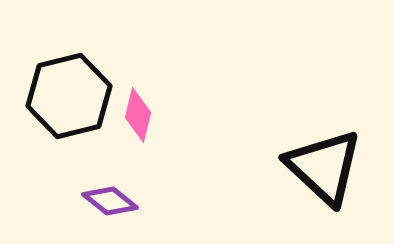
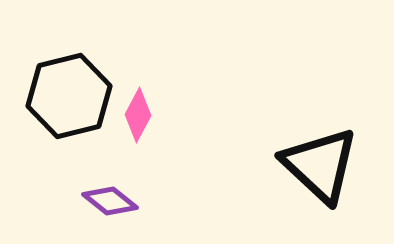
pink diamond: rotated 14 degrees clockwise
black triangle: moved 4 px left, 2 px up
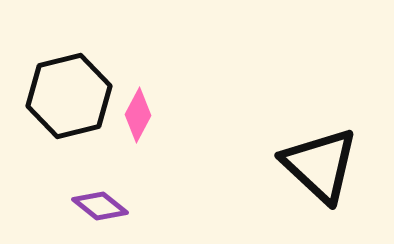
purple diamond: moved 10 px left, 5 px down
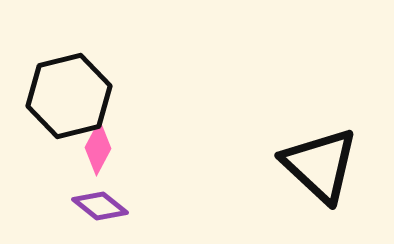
pink diamond: moved 40 px left, 33 px down
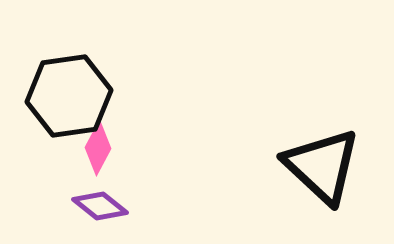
black hexagon: rotated 6 degrees clockwise
black triangle: moved 2 px right, 1 px down
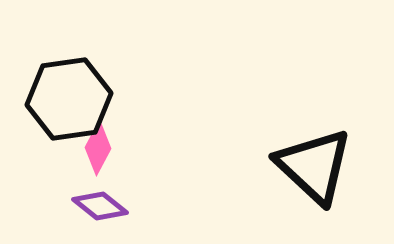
black hexagon: moved 3 px down
black triangle: moved 8 px left
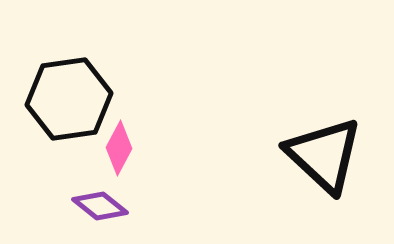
pink diamond: moved 21 px right
black triangle: moved 10 px right, 11 px up
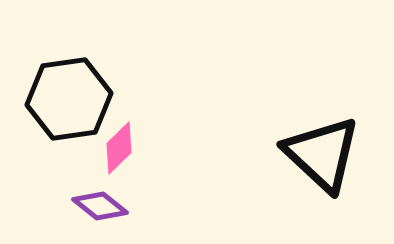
pink diamond: rotated 18 degrees clockwise
black triangle: moved 2 px left, 1 px up
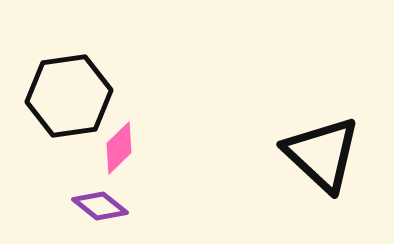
black hexagon: moved 3 px up
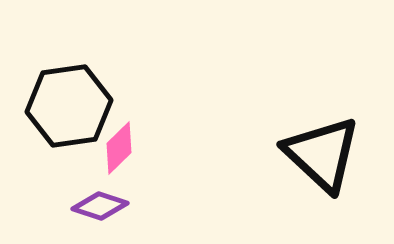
black hexagon: moved 10 px down
purple diamond: rotated 20 degrees counterclockwise
